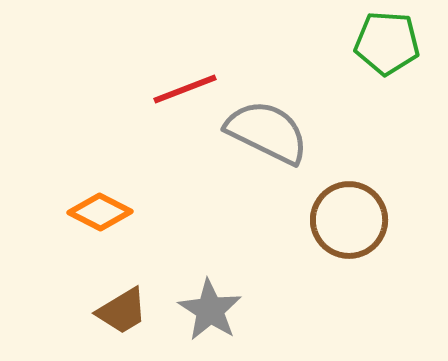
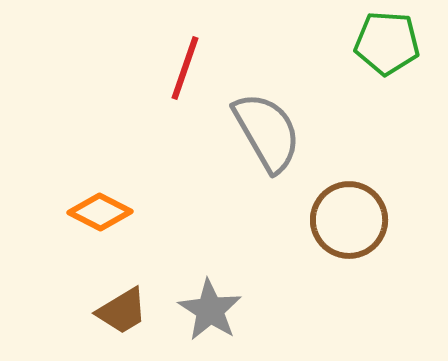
red line: moved 21 px up; rotated 50 degrees counterclockwise
gray semicircle: rotated 34 degrees clockwise
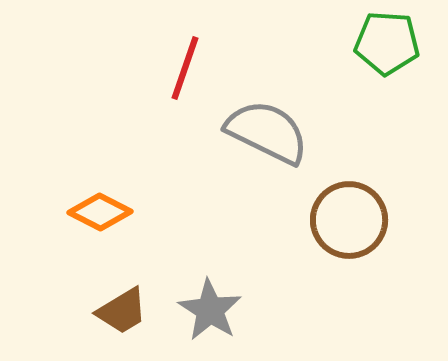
gray semicircle: rotated 34 degrees counterclockwise
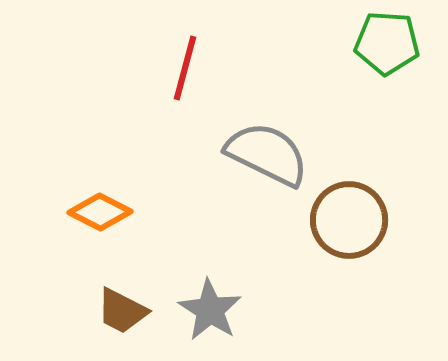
red line: rotated 4 degrees counterclockwise
gray semicircle: moved 22 px down
brown trapezoid: rotated 58 degrees clockwise
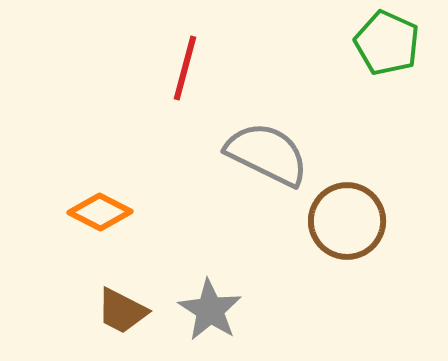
green pentagon: rotated 20 degrees clockwise
brown circle: moved 2 px left, 1 px down
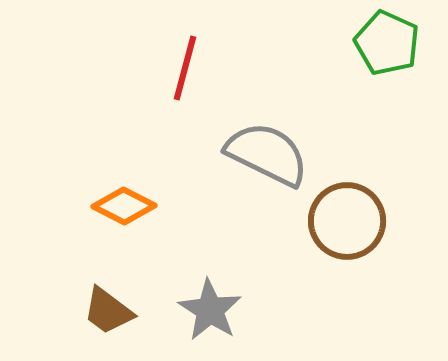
orange diamond: moved 24 px right, 6 px up
brown trapezoid: moved 14 px left; rotated 10 degrees clockwise
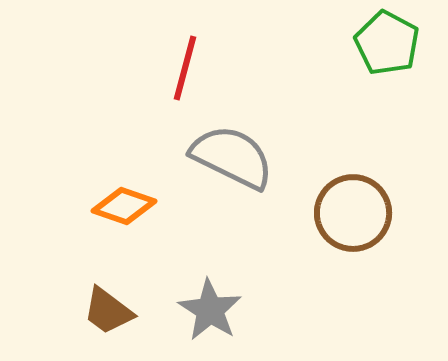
green pentagon: rotated 4 degrees clockwise
gray semicircle: moved 35 px left, 3 px down
orange diamond: rotated 8 degrees counterclockwise
brown circle: moved 6 px right, 8 px up
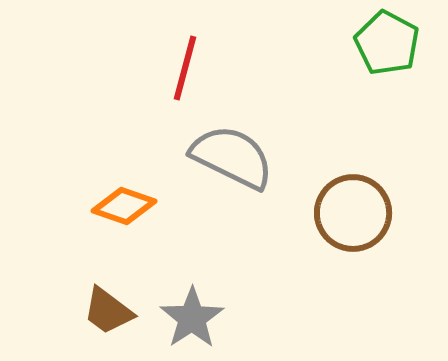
gray star: moved 18 px left, 8 px down; rotated 6 degrees clockwise
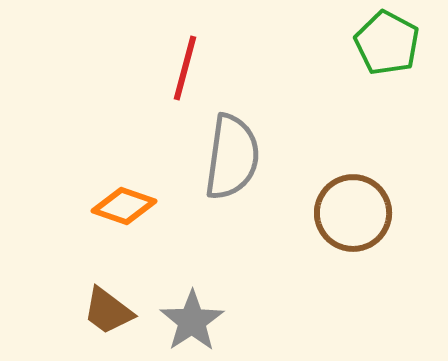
gray semicircle: rotated 72 degrees clockwise
gray star: moved 3 px down
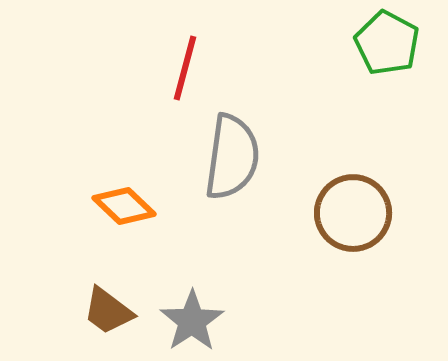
orange diamond: rotated 24 degrees clockwise
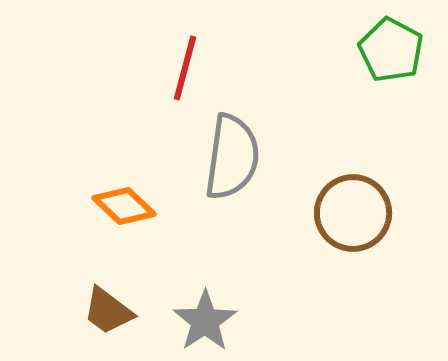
green pentagon: moved 4 px right, 7 px down
gray star: moved 13 px right
